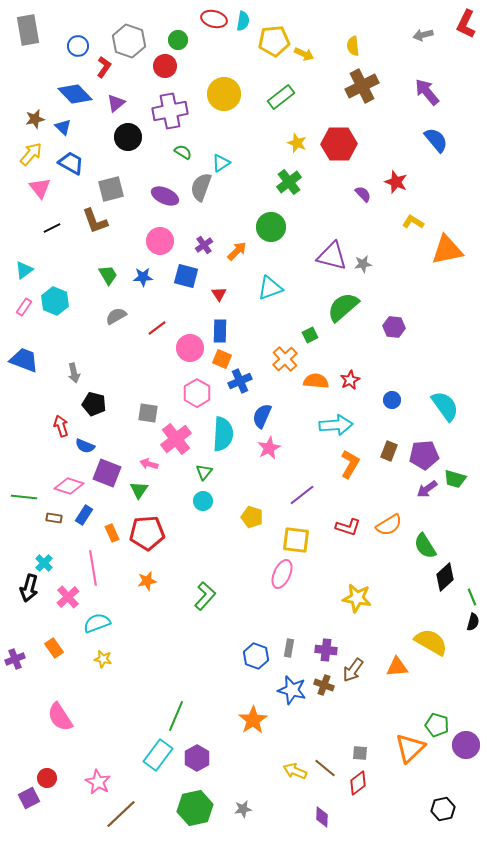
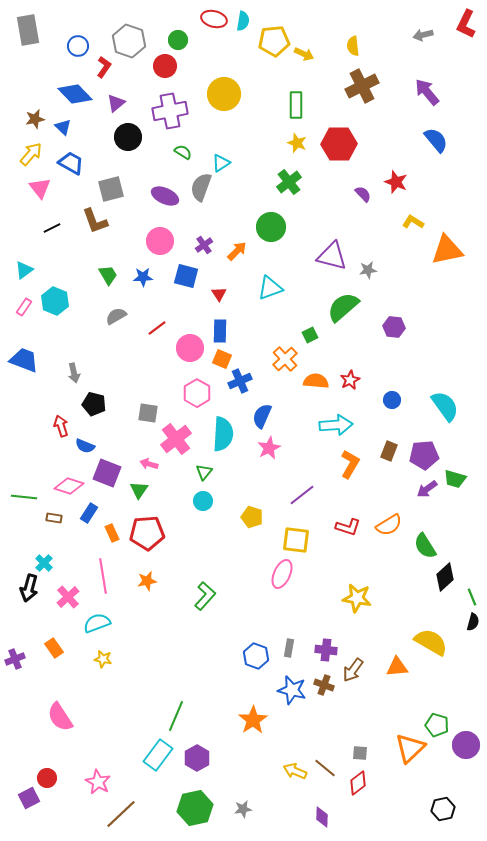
green rectangle at (281, 97): moved 15 px right, 8 px down; rotated 52 degrees counterclockwise
gray star at (363, 264): moved 5 px right, 6 px down
blue rectangle at (84, 515): moved 5 px right, 2 px up
pink line at (93, 568): moved 10 px right, 8 px down
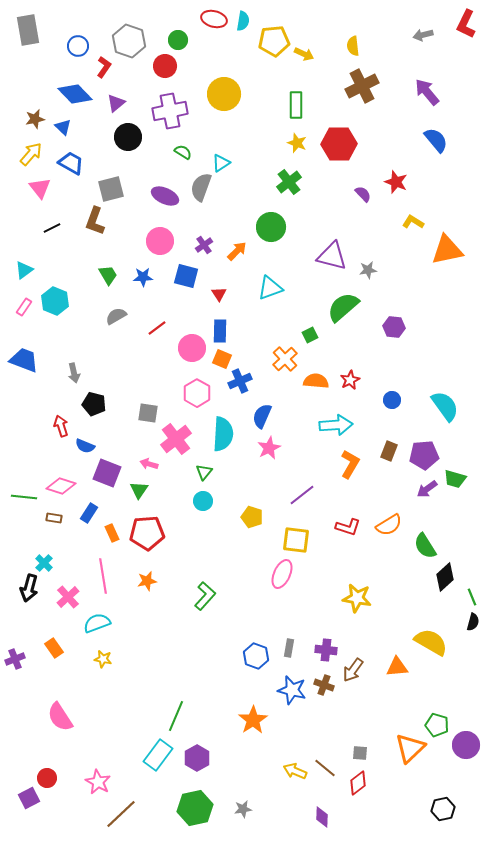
brown L-shape at (95, 221): rotated 40 degrees clockwise
pink circle at (190, 348): moved 2 px right
pink diamond at (69, 486): moved 8 px left
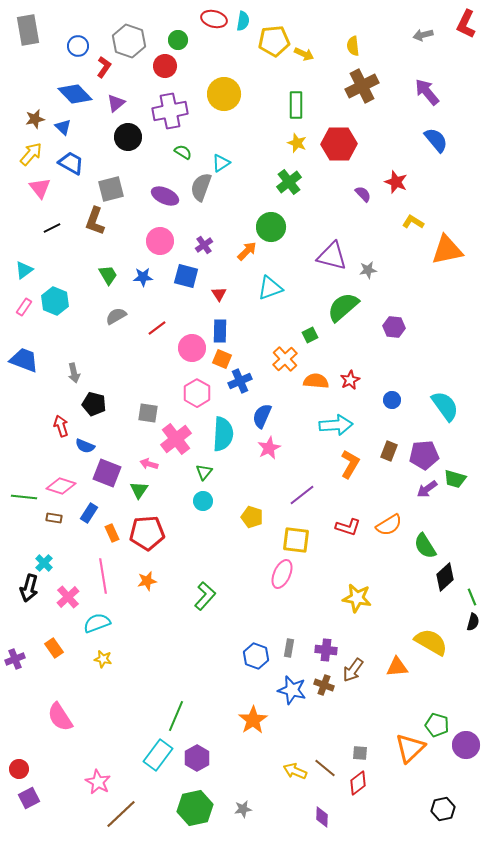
orange arrow at (237, 251): moved 10 px right
red circle at (47, 778): moved 28 px left, 9 px up
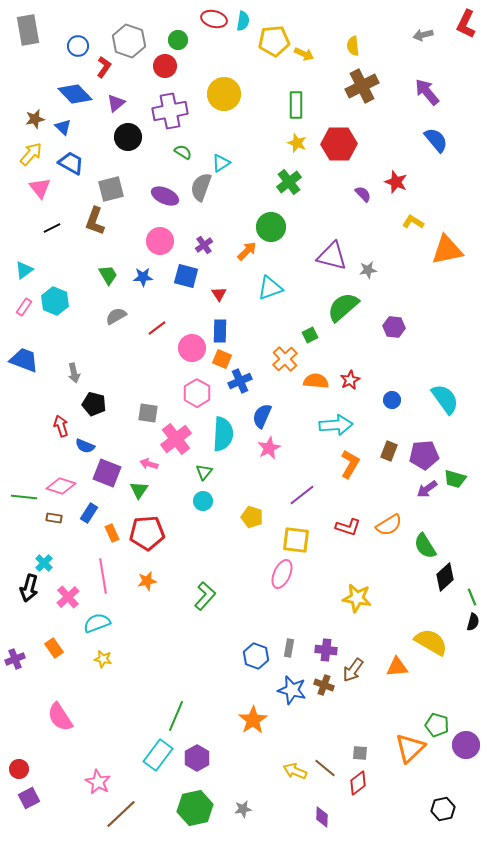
cyan semicircle at (445, 406): moved 7 px up
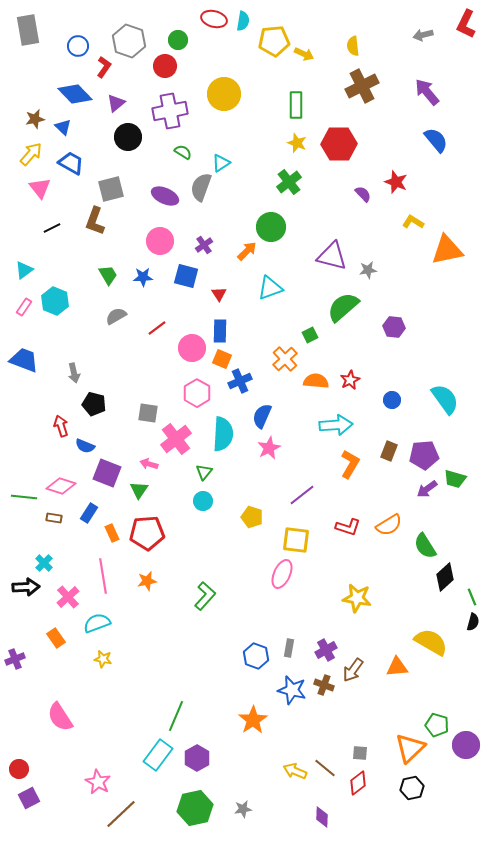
black arrow at (29, 588): moved 3 px left, 1 px up; rotated 108 degrees counterclockwise
orange rectangle at (54, 648): moved 2 px right, 10 px up
purple cross at (326, 650): rotated 35 degrees counterclockwise
black hexagon at (443, 809): moved 31 px left, 21 px up
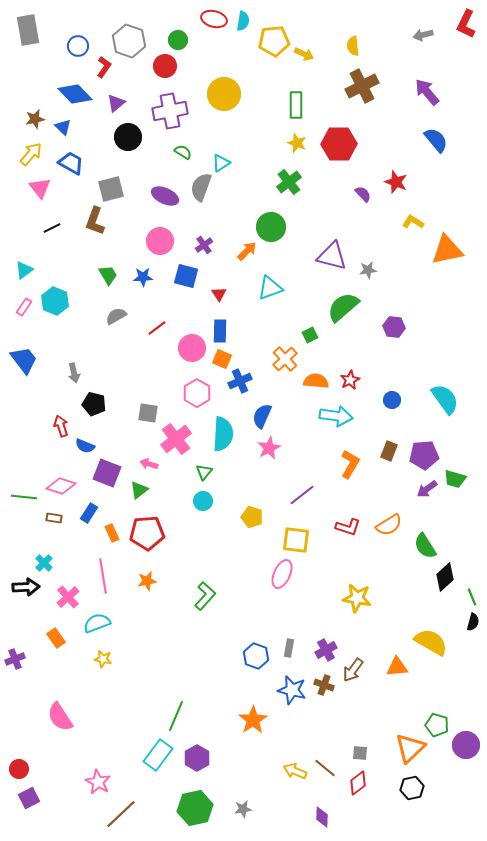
blue trapezoid at (24, 360): rotated 32 degrees clockwise
cyan arrow at (336, 425): moved 9 px up; rotated 12 degrees clockwise
green triangle at (139, 490): rotated 18 degrees clockwise
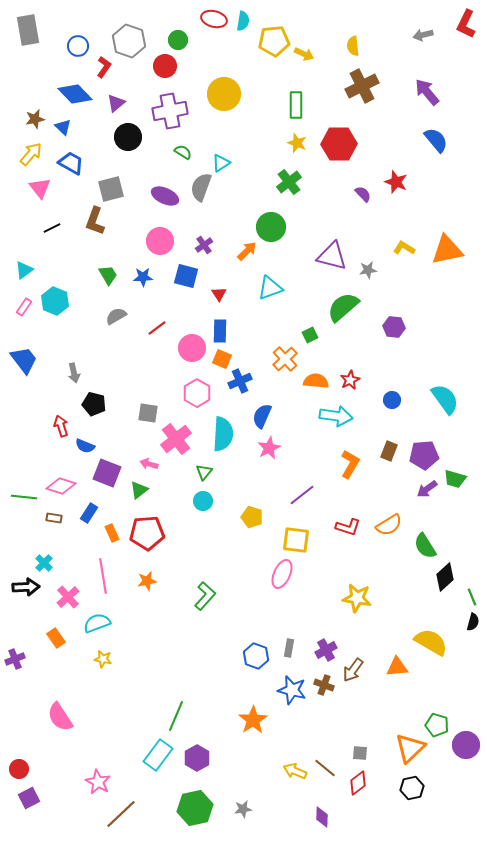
yellow L-shape at (413, 222): moved 9 px left, 26 px down
